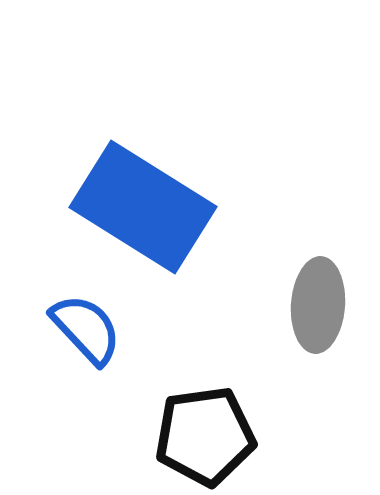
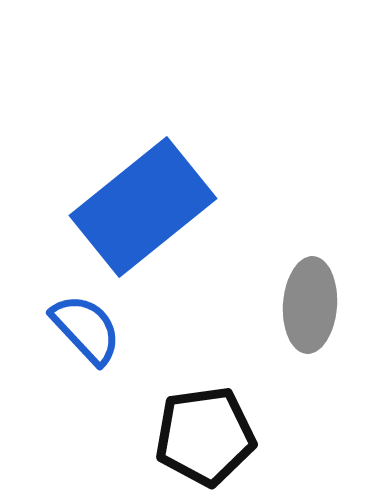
blue rectangle: rotated 71 degrees counterclockwise
gray ellipse: moved 8 px left
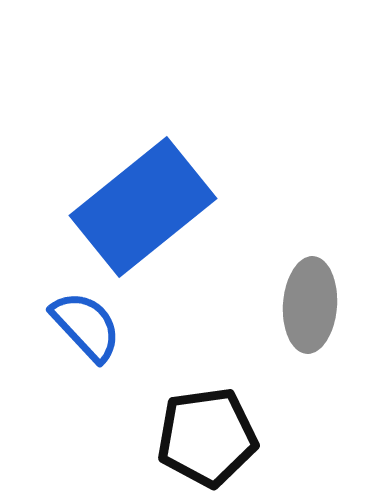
blue semicircle: moved 3 px up
black pentagon: moved 2 px right, 1 px down
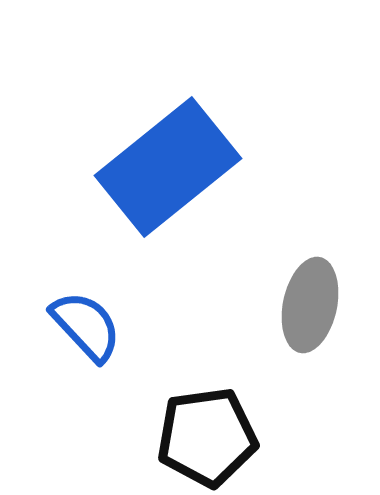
blue rectangle: moved 25 px right, 40 px up
gray ellipse: rotated 8 degrees clockwise
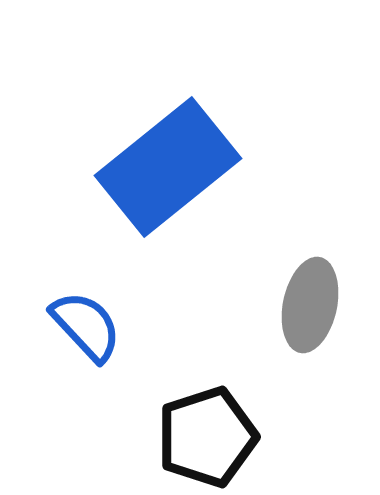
black pentagon: rotated 10 degrees counterclockwise
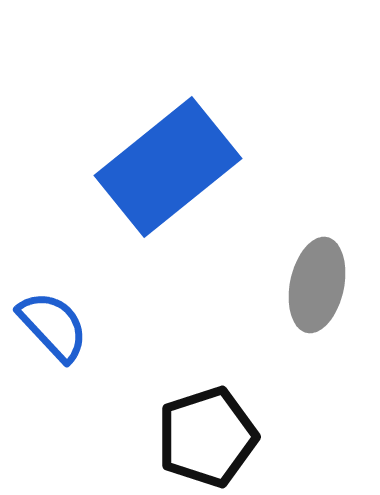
gray ellipse: moved 7 px right, 20 px up
blue semicircle: moved 33 px left
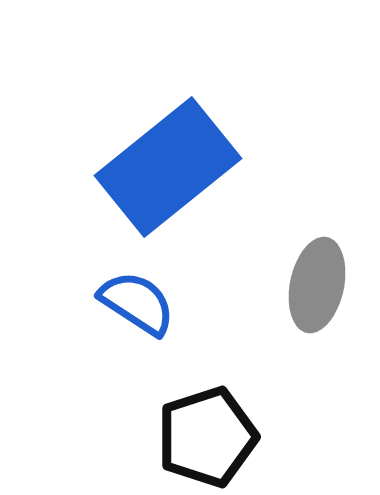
blue semicircle: moved 84 px right, 23 px up; rotated 14 degrees counterclockwise
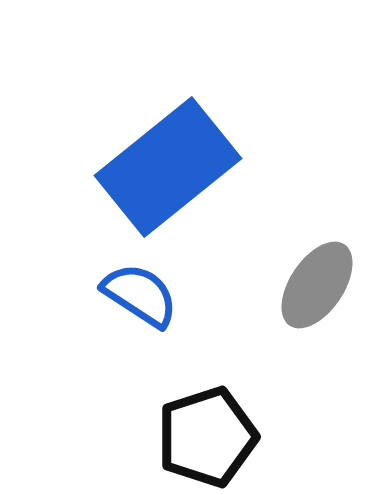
gray ellipse: rotated 22 degrees clockwise
blue semicircle: moved 3 px right, 8 px up
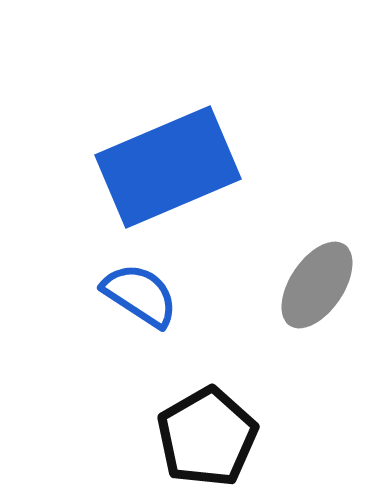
blue rectangle: rotated 16 degrees clockwise
black pentagon: rotated 12 degrees counterclockwise
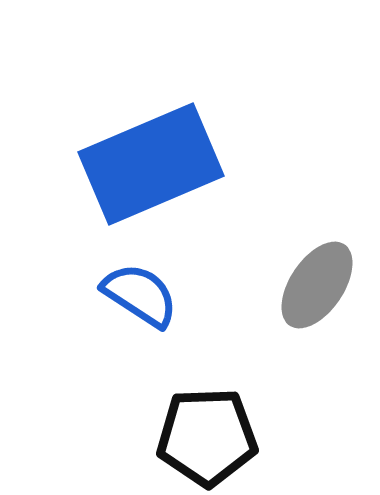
blue rectangle: moved 17 px left, 3 px up
black pentagon: rotated 28 degrees clockwise
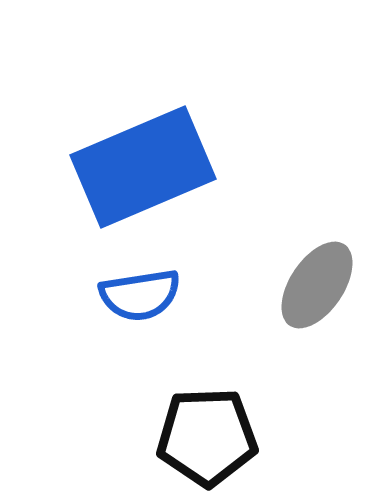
blue rectangle: moved 8 px left, 3 px down
blue semicircle: rotated 138 degrees clockwise
